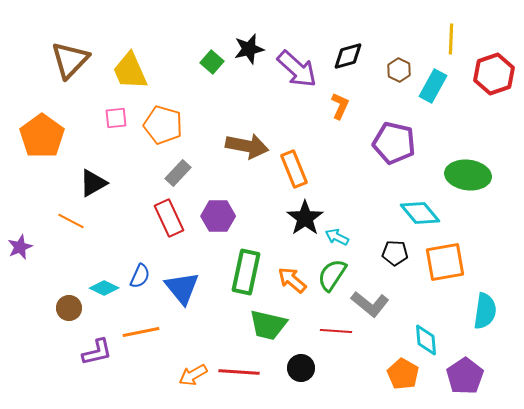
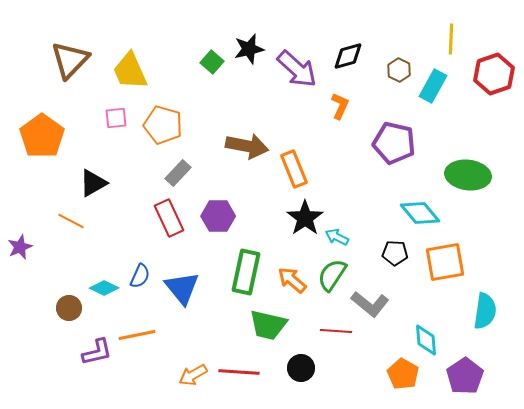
orange line at (141, 332): moved 4 px left, 3 px down
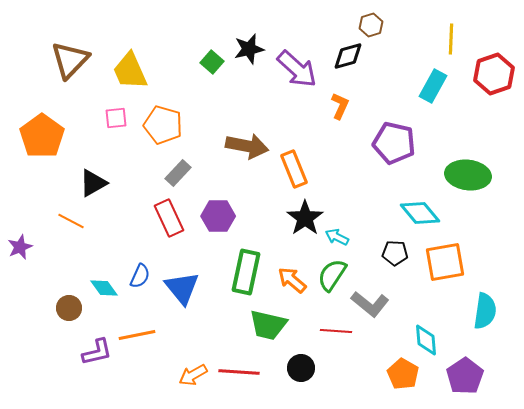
brown hexagon at (399, 70): moved 28 px left, 45 px up; rotated 15 degrees clockwise
cyan diamond at (104, 288): rotated 28 degrees clockwise
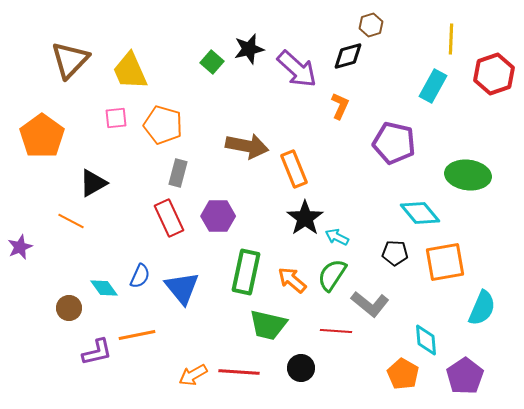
gray rectangle at (178, 173): rotated 28 degrees counterclockwise
cyan semicircle at (485, 311): moved 3 px left, 3 px up; rotated 15 degrees clockwise
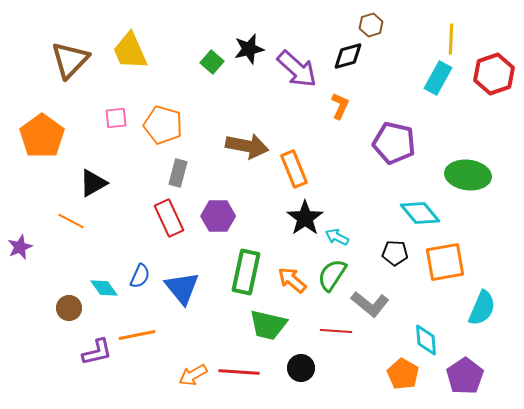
yellow trapezoid at (130, 71): moved 20 px up
cyan rectangle at (433, 86): moved 5 px right, 8 px up
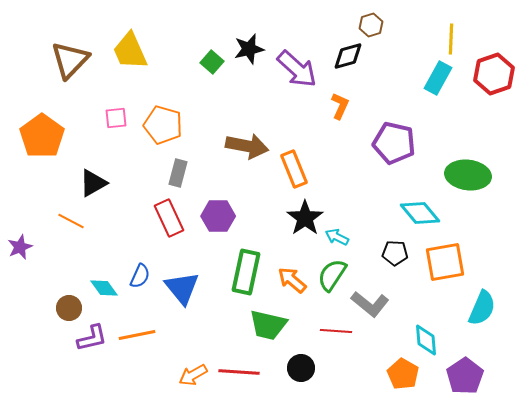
purple L-shape at (97, 352): moved 5 px left, 14 px up
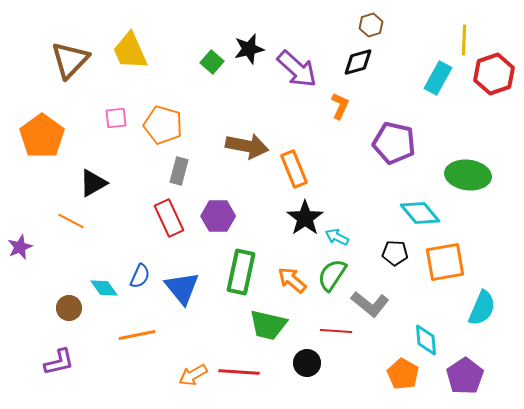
yellow line at (451, 39): moved 13 px right, 1 px down
black diamond at (348, 56): moved 10 px right, 6 px down
gray rectangle at (178, 173): moved 1 px right, 2 px up
green rectangle at (246, 272): moved 5 px left
purple L-shape at (92, 338): moved 33 px left, 24 px down
black circle at (301, 368): moved 6 px right, 5 px up
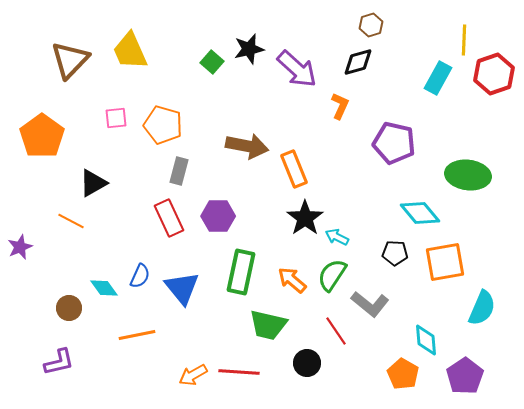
red line at (336, 331): rotated 52 degrees clockwise
